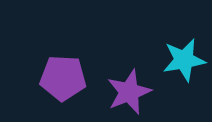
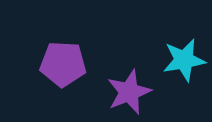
purple pentagon: moved 14 px up
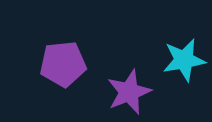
purple pentagon: rotated 9 degrees counterclockwise
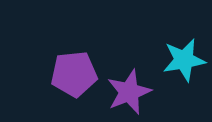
purple pentagon: moved 11 px right, 10 px down
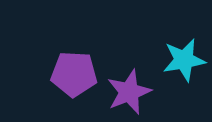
purple pentagon: rotated 9 degrees clockwise
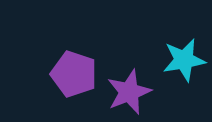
purple pentagon: rotated 15 degrees clockwise
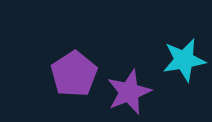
purple pentagon: rotated 21 degrees clockwise
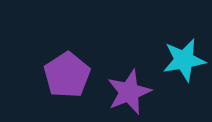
purple pentagon: moved 7 px left, 1 px down
